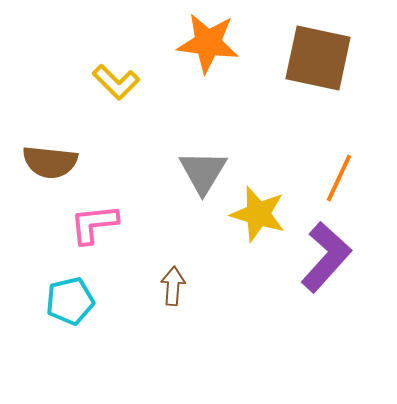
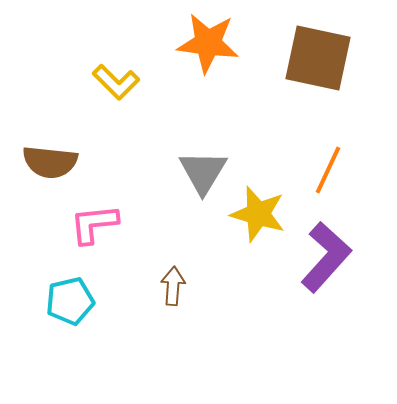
orange line: moved 11 px left, 8 px up
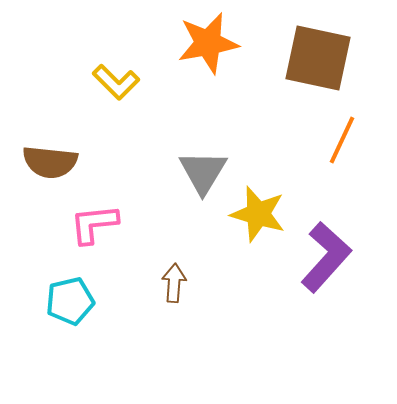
orange star: rotated 18 degrees counterclockwise
orange line: moved 14 px right, 30 px up
brown arrow: moved 1 px right, 3 px up
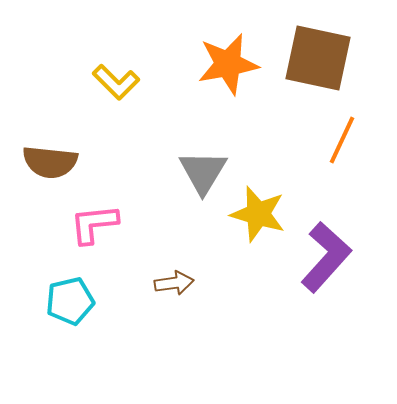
orange star: moved 20 px right, 21 px down
brown arrow: rotated 78 degrees clockwise
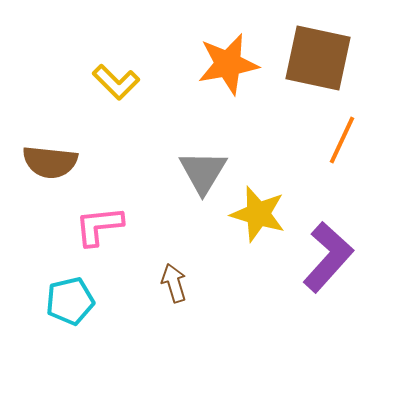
pink L-shape: moved 5 px right, 2 px down
purple L-shape: moved 2 px right
brown arrow: rotated 99 degrees counterclockwise
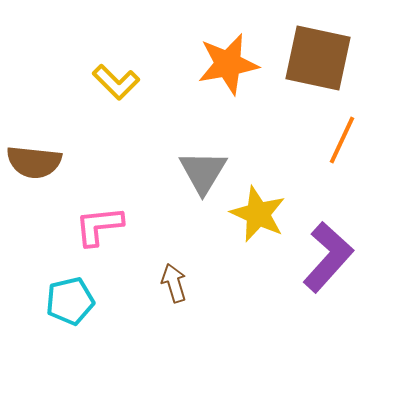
brown semicircle: moved 16 px left
yellow star: rotated 8 degrees clockwise
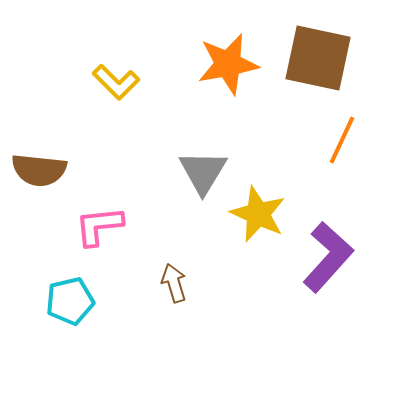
brown semicircle: moved 5 px right, 8 px down
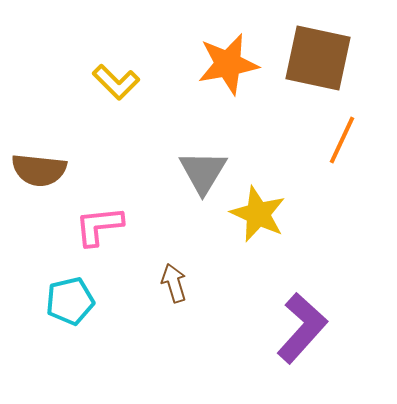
purple L-shape: moved 26 px left, 71 px down
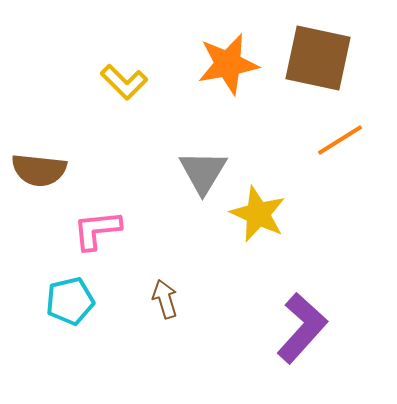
yellow L-shape: moved 8 px right
orange line: moved 2 px left; rotated 33 degrees clockwise
pink L-shape: moved 2 px left, 4 px down
brown arrow: moved 9 px left, 16 px down
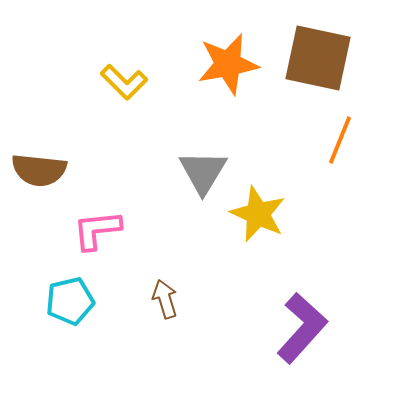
orange line: rotated 36 degrees counterclockwise
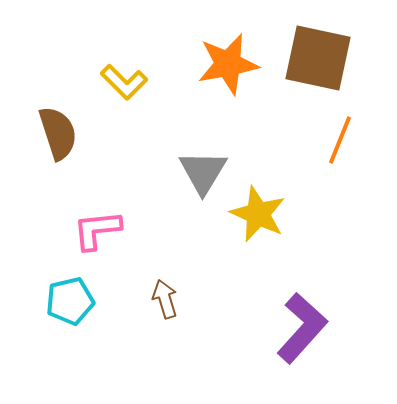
brown semicircle: moved 19 px right, 37 px up; rotated 114 degrees counterclockwise
